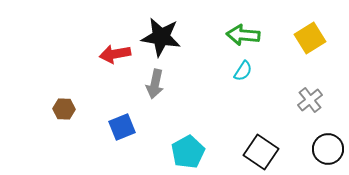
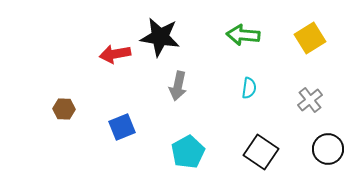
black star: moved 1 px left
cyan semicircle: moved 6 px right, 17 px down; rotated 25 degrees counterclockwise
gray arrow: moved 23 px right, 2 px down
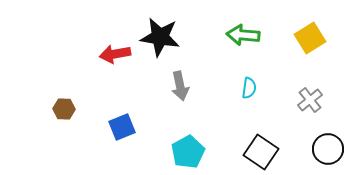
gray arrow: moved 2 px right; rotated 24 degrees counterclockwise
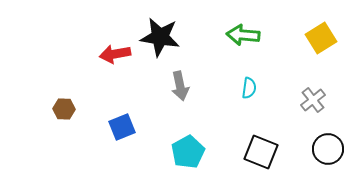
yellow square: moved 11 px right
gray cross: moved 3 px right
black square: rotated 12 degrees counterclockwise
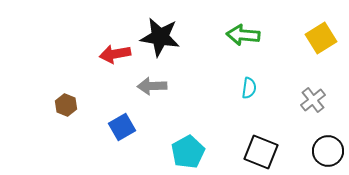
gray arrow: moved 28 px left; rotated 100 degrees clockwise
brown hexagon: moved 2 px right, 4 px up; rotated 20 degrees clockwise
blue square: rotated 8 degrees counterclockwise
black circle: moved 2 px down
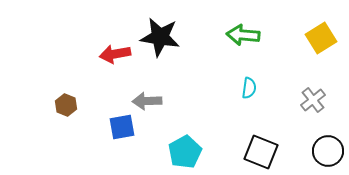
gray arrow: moved 5 px left, 15 px down
blue square: rotated 20 degrees clockwise
cyan pentagon: moved 3 px left
